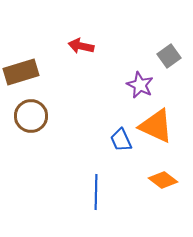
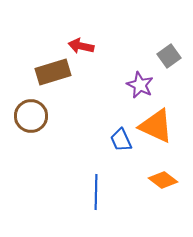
brown rectangle: moved 32 px right
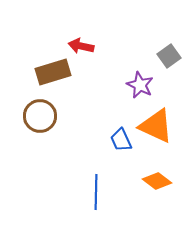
brown circle: moved 9 px right
orange diamond: moved 6 px left, 1 px down
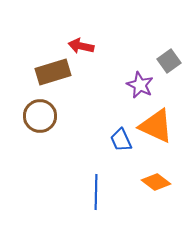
gray square: moved 5 px down
orange diamond: moved 1 px left, 1 px down
